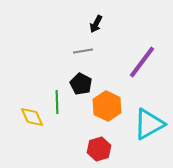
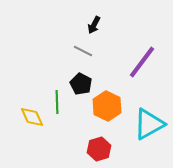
black arrow: moved 2 px left, 1 px down
gray line: rotated 36 degrees clockwise
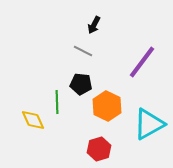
black pentagon: rotated 20 degrees counterclockwise
yellow diamond: moved 1 px right, 3 px down
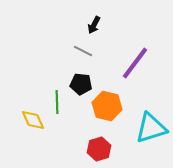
purple line: moved 7 px left, 1 px down
orange hexagon: rotated 12 degrees counterclockwise
cyan triangle: moved 2 px right, 4 px down; rotated 12 degrees clockwise
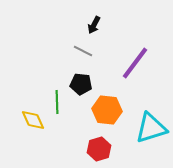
orange hexagon: moved 4 px down; rotated 8 degrees counterclockwise
